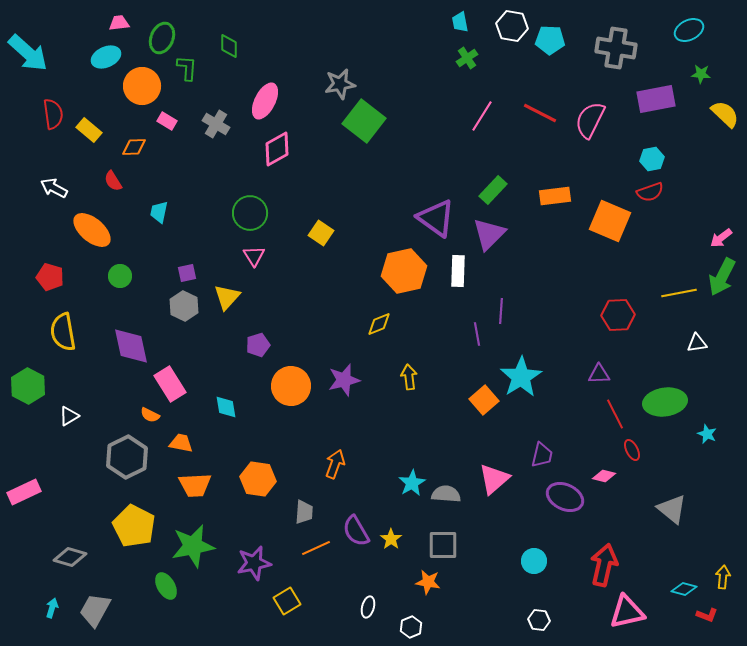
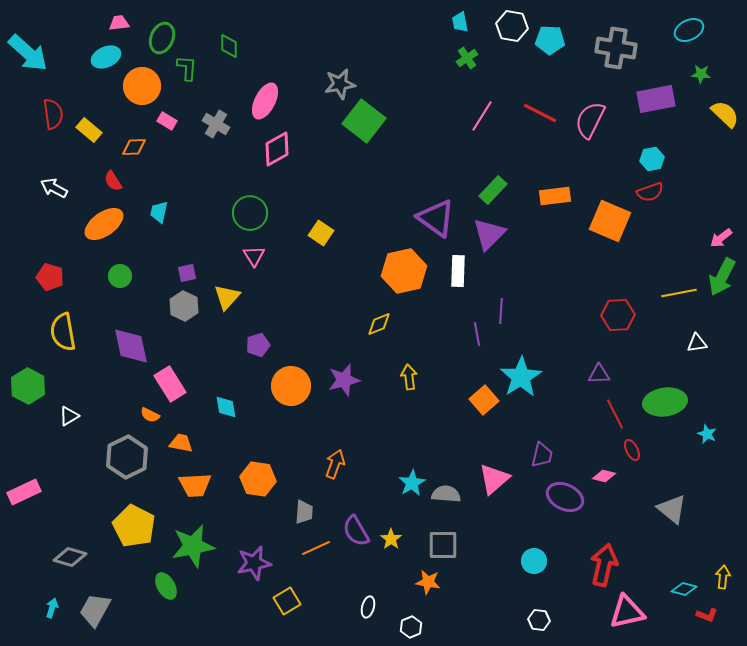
orange ellipse at (92, 230): moved 12 px right, 6 px up; rotated 75 degrees counterclockwise
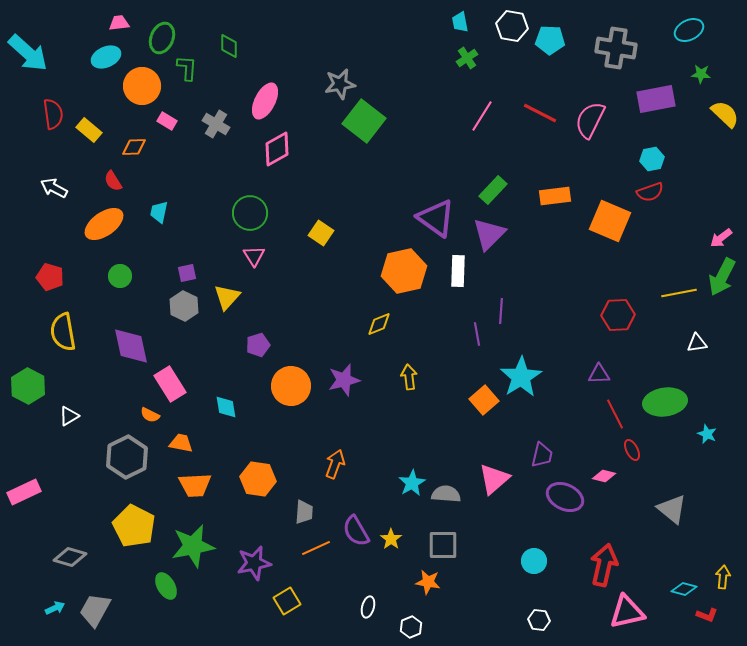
cyan arrow at (52, 608): moved 3 px right; rotated 48 degrees clockwise
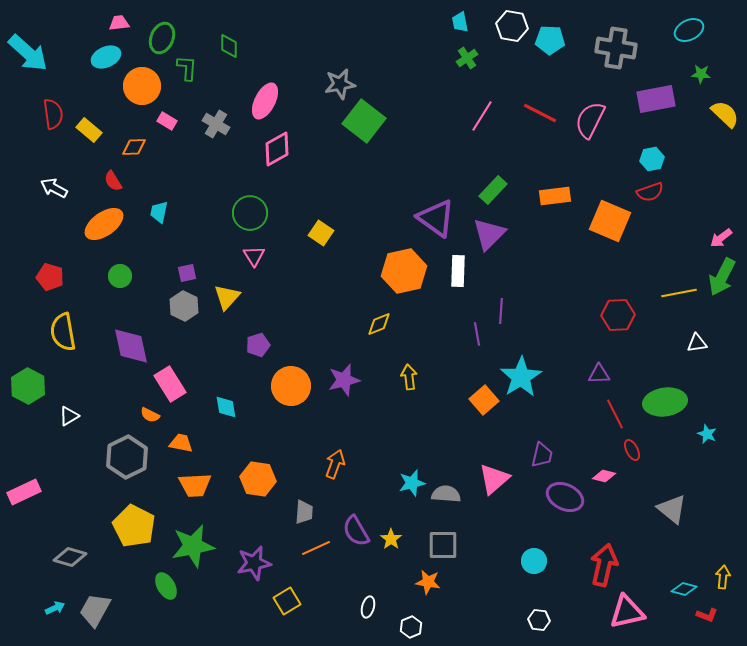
cyan star at (412, 483): rotated 16 degrees clockwise
